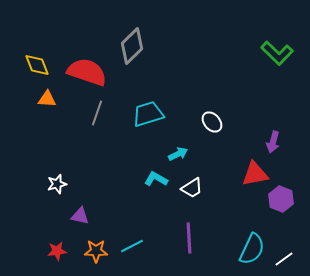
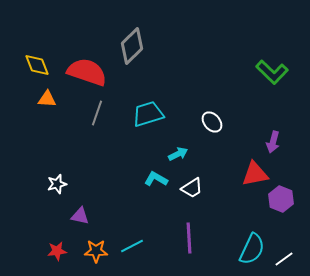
green L-shape: moved 5 px left, 19 px down
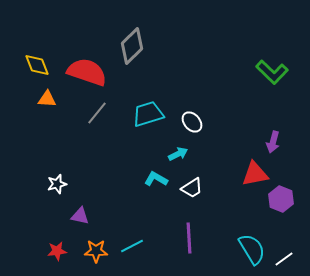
gray line: rotated 20 degrees clockwise
white ellipse: moved 20 px left
cyan semicircle: rotated 56 degrees counterclockwise
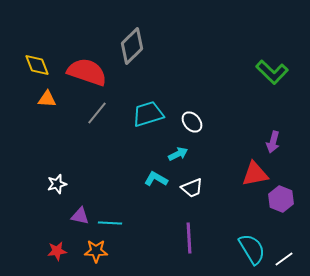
white trapezoid: rotated 10 degrees clockwise
cyan line: moved 22 px left, 23 px up; rotated 30 degrees clockwise
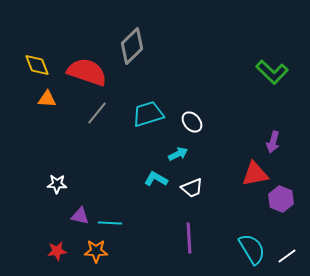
white star: rotated 18 degrees clockwise
white line: moved 3 px right, 3 px up
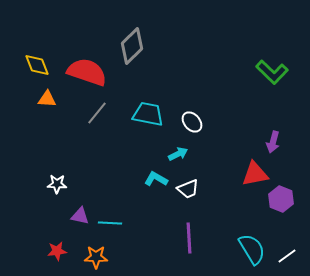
cyan trapezoid: rotated 28 degrees clockwise
white trapezoid: moved 4 px left, 1 px down
orange star: moved 6 px down
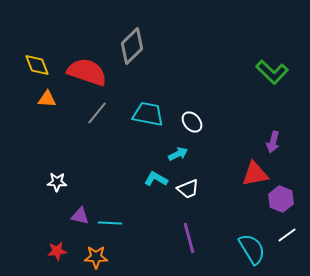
white star: moved 2 px up
purple line: rotated 12 degrees counterclockwise
white line: moved 21 px up
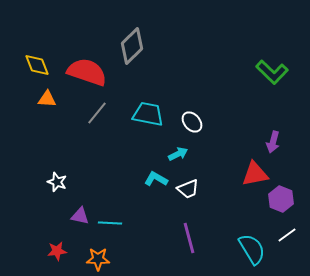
white star: rotated 18 degrees clockwise
orange star: moved 2 px right, 2 px down
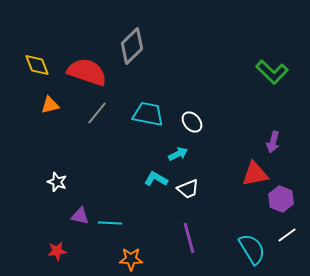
orange triangle: moved 3 px right, 6 px down; rotated 18 degrees counterclockwise
orange star: moved 33 px right
